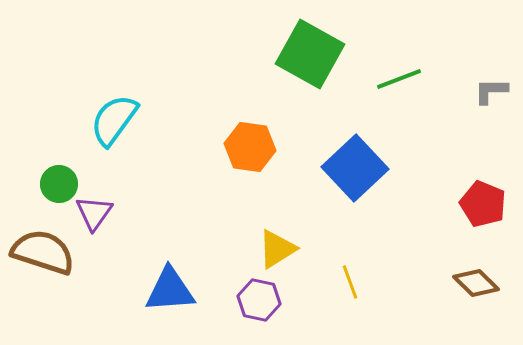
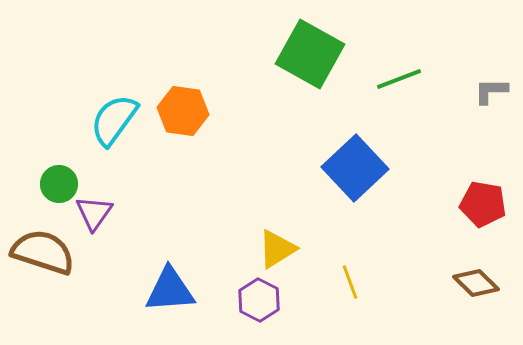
orange hexagon: moved 67 px left, 36 px up
red pentagon: rotated 12 degrees counterclockwise
purple hexagon: rotated 15 degrees clockwise
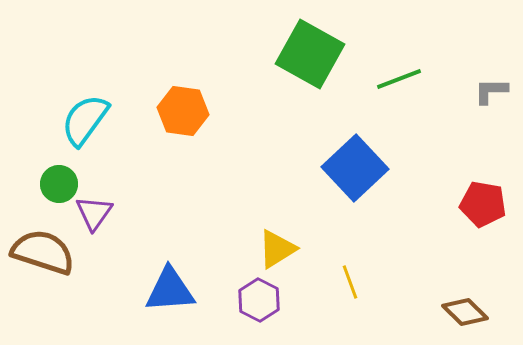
cyan semicircle: moved 29 px left
brown diamond: moved 11 px left, 29 px down
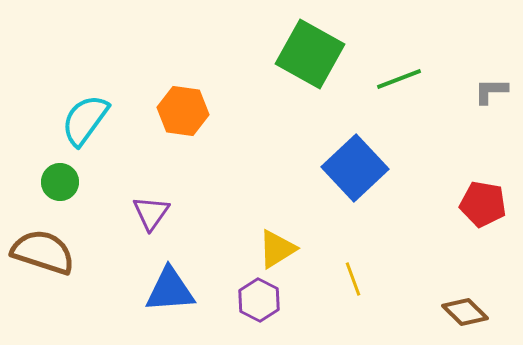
green circle: moved 1 px right, 2 px up
purple triangle: moved 57 px right
yellow line: moved 3 px right, 3 px up
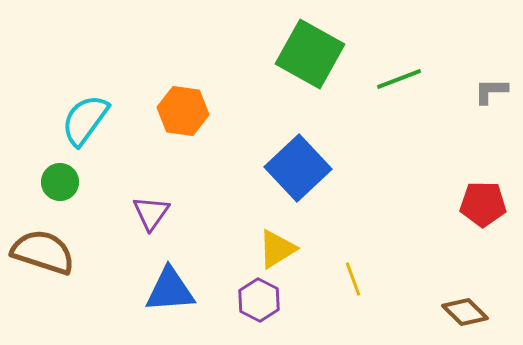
blue square: moved 57 px left
red pentagon: rotated 9 degrees counterclockwise
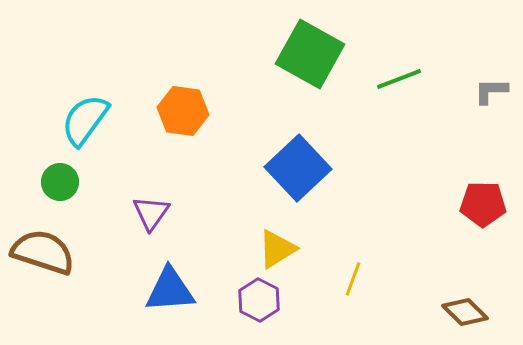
yellow line: rotated 40 degrees clockwise
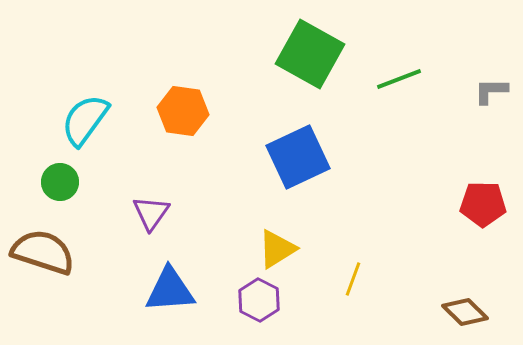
blue square: moved 11 px up; rotated 18 degrees clockwise
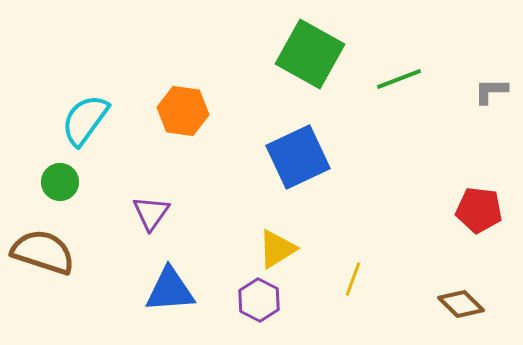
red pentagon: moved 4 px left, 6 px down; rotated 6 degrees clockwise
brown diamond: moved 4 px left, 8 px up
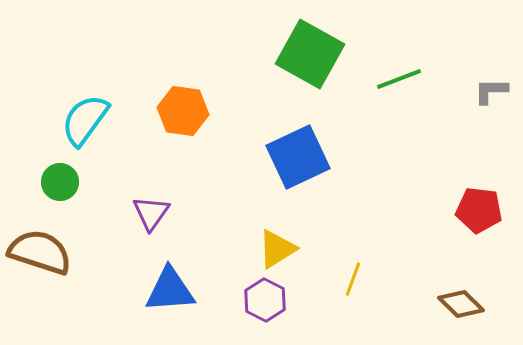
brown semicircle: moved 3 px left
purple hexagon: moved 6 px right
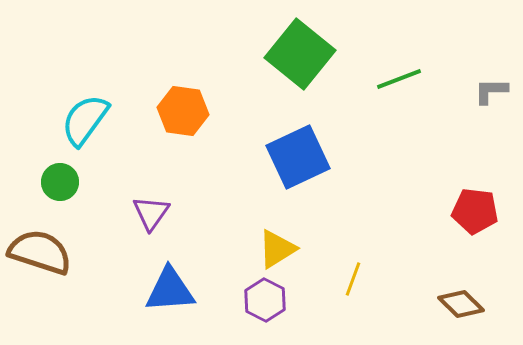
green square: moved 10 px left; rotated 10 degrees clockwise
red pentagon: moved 4 px left, 1 px down
